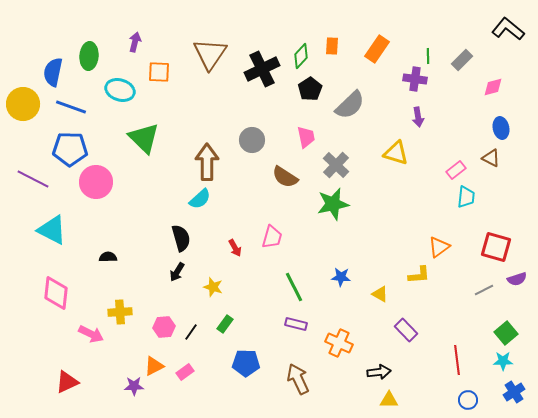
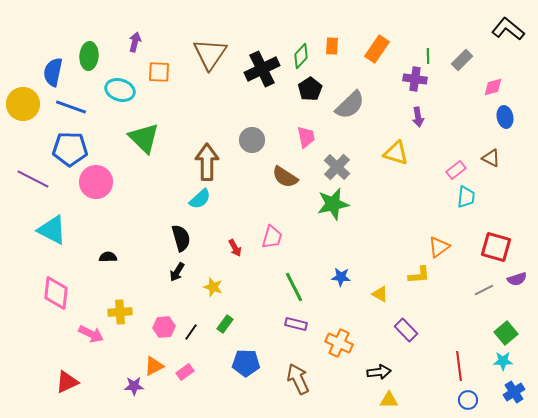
blue ellipse at (501, 128): moved 4 px right, 11 px up
gray cross at (336, 165): moved 1 px right, 2 px down
red line at (457, 360): moved 2 px right, 6 px down
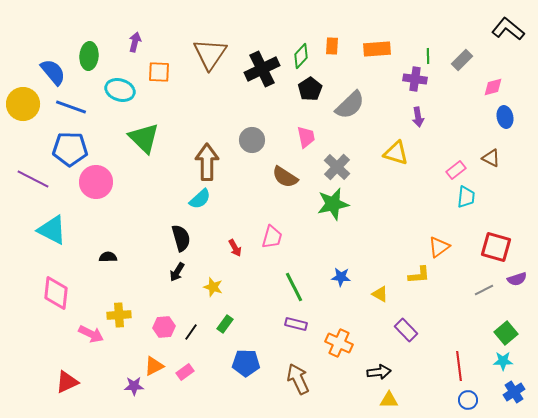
orange rectangle at (377, 49): rotated 52 degrees clockwise
blue semicircle at (53, 72): rotated 128 degrees clockwise
yellow cross at (120, 312): moved 1 px left, 3 px down
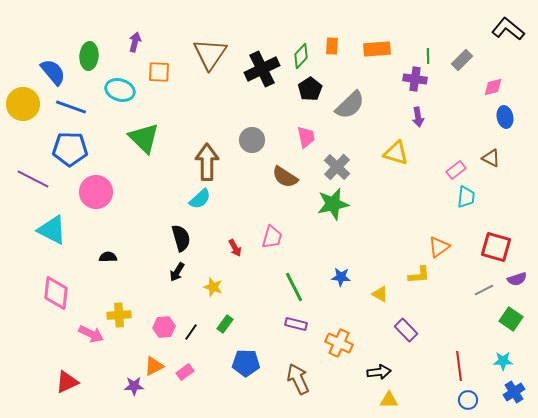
pink circle at (96, 182): moved 10 px down
green square at (506, 333): moved 5 px right, 14 px up; rotated 15 degrees counterclockwise
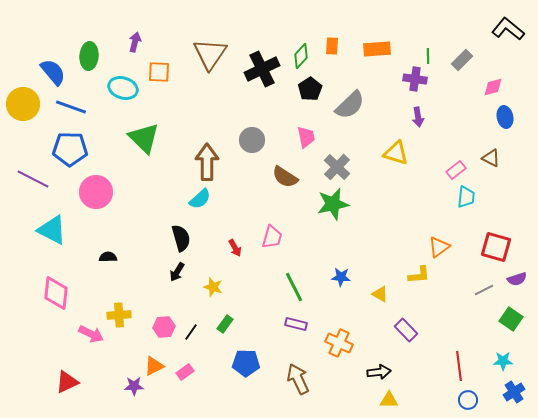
cyan ellipse at (120, 90): moved 3 px right, 2 px up
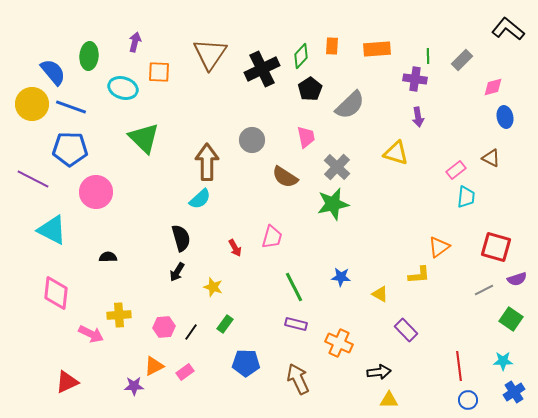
yellow circle at (23, 104): moved 9 px right
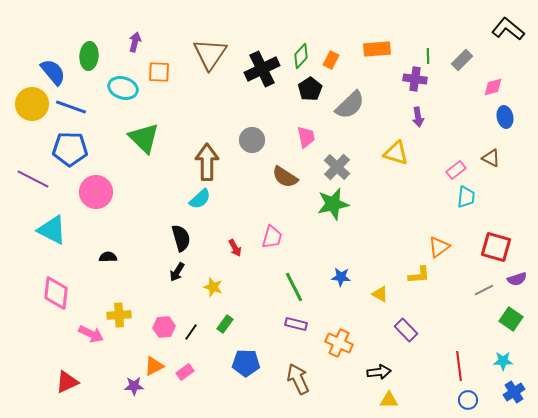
orange rectangle at (332, 46): moved 1 px left, 14 px down; rotated 24 degrees clockwise
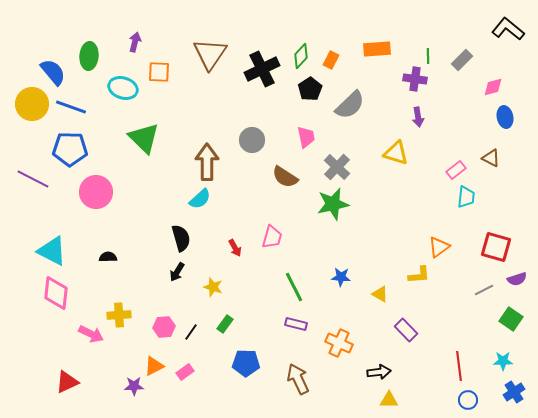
cyan triangle at (52, 230): moved 21 px down
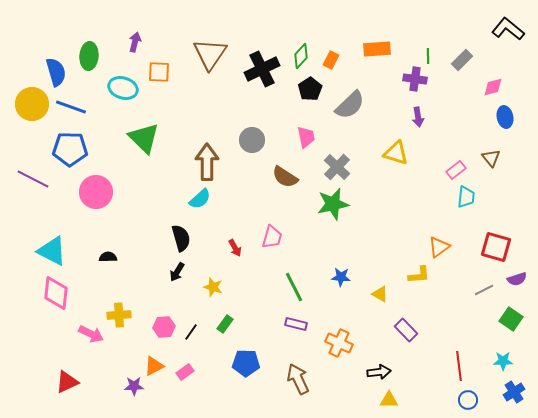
blue semicircle at (53, 72): moved 3 px right; rotated 24 degrees clockwise
brown triangle at (491, 158): rotated 24 degrees clockwise
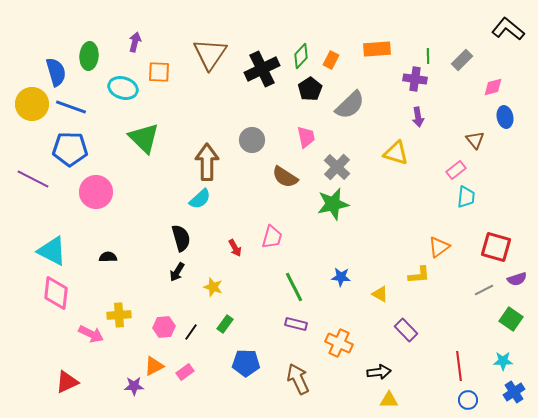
brown triangle at (491, 158): moved 16 px left, 18 px up
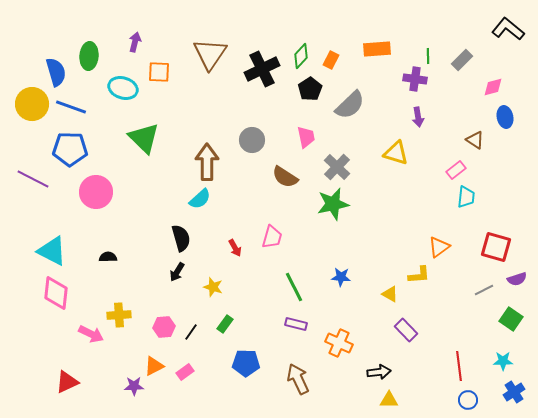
brown triangle at (475, 140): rotated 18 degrees counterclockwise
yellow triangle at (380, 294): moved 10 px right
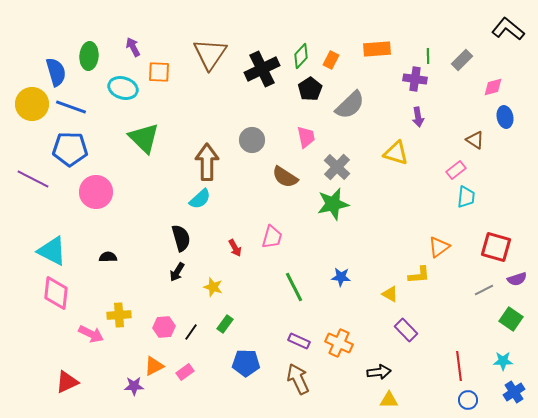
purple arrow at (135, 42): moved 2 px left, 5 px down; rotated 42 degrees counterclockwise
purple rectangle at (296, 324): moved 3 px right, 17 px down; rotated 10 degrees clockwise
